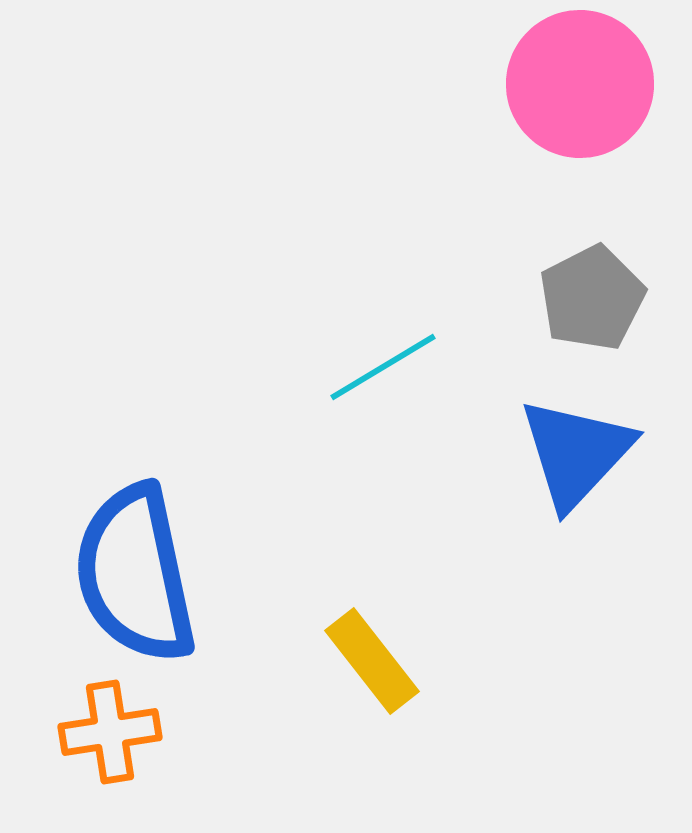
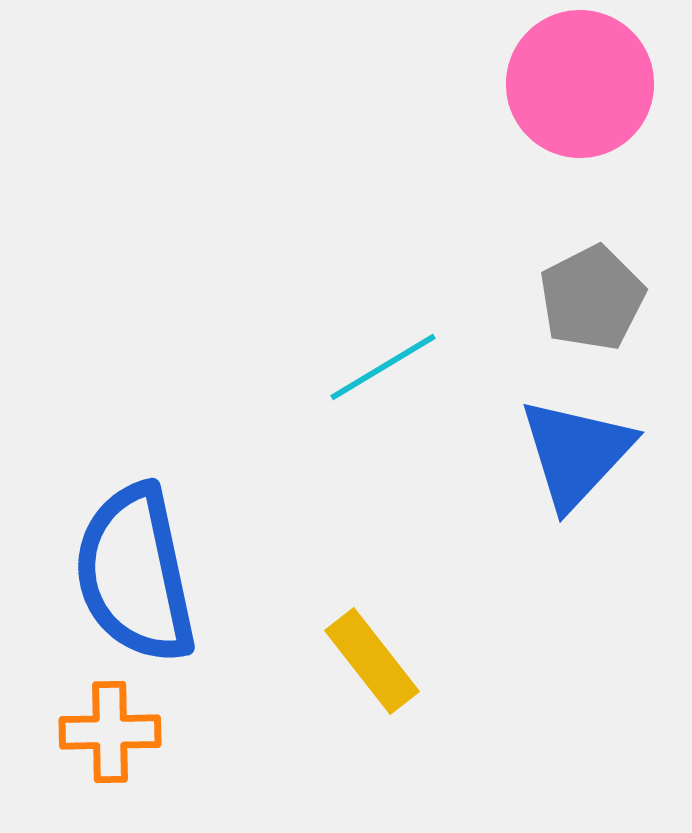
orange cross: rotated 8 degrees clockwise
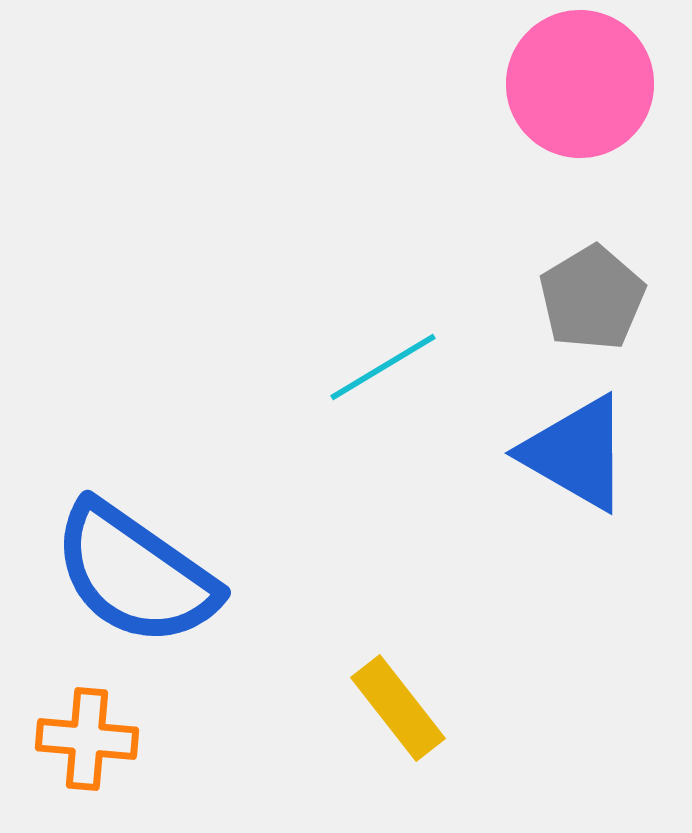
gray pentagon: rotated 4 degrees counterclockwise
blue triangle: rotated 43 degrees counterclockwise
blue semicircle: rotated 43 degrees counterclockwise
yellow rectangle: moved 26 px right, 47 px down
orange cross: moved 23 px left, 7 px down; rotated 6 degrees clockwise
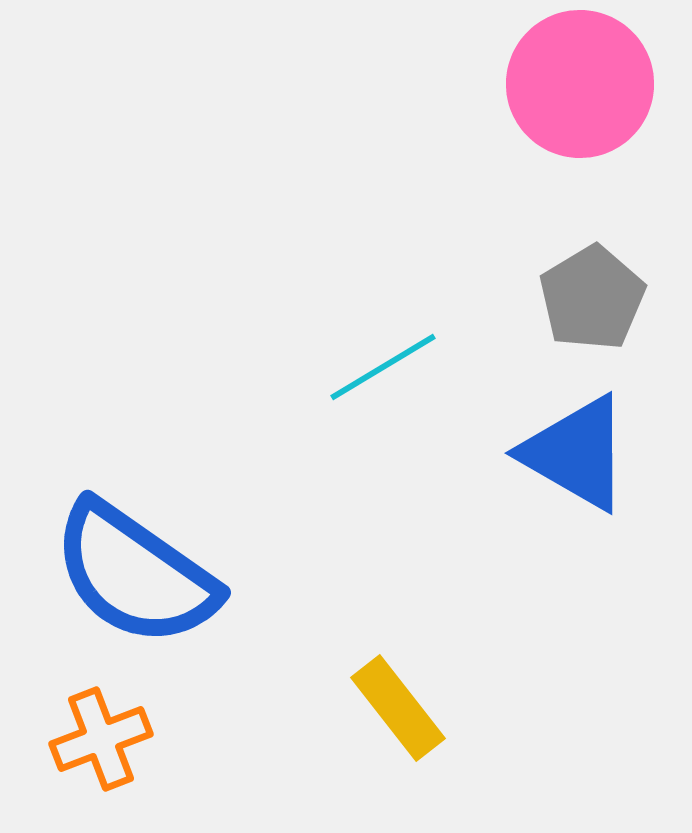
orange cross: moved 14 px right; rotated 26 degrees counterclockwise
